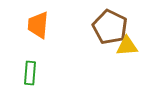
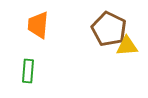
brown pentagon: moved 1 px left, 2 px down
green rectangle: moved 2 px left, 2 px up
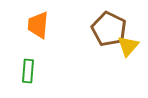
yellow triangle: moved 1 px right; rotated 45 degrees counterclockwise
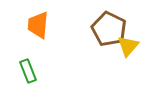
green rectangle: rotated 25 degrees counterclockwise
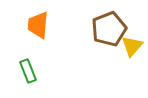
brown pentagon: rotated 24 degrees clockwise
yellow triangle: moved 4 px right
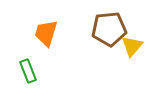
orange trapezoid: moved 8 px right, 8 px down; rotated 12 degrees clockwise
brown pentagon: rotated 16 degrees clockwise
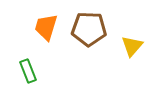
brown pentagon: moved 20 px left; rotated 8 degrees clockwise
orange trapezoid: moved 6 px up
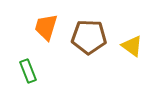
brown pentagon: moved 8 px down
yellow triangle: rotated 35 degrees counterclockwise
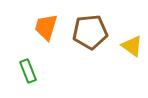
brown pentagon: moved 1 px right, 5 px up; rotated 8 degrees counterclockwise
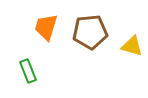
yellow triangle: rotated 20 degrees counterclockwise
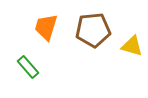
brown pentagon: moved 3 px right, 2 px up
green rectangle: moved 4 px up; rotated 20 degrees counterclockwise
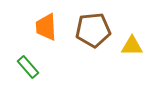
orange trapezoid: rotated 20 degrees counterclockwise
yellow triangle: rotated 15 degrees counterclockwise
